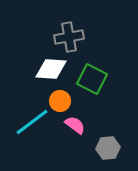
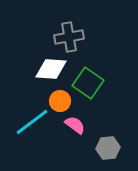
green square: moved 4 px left, 4 px down; rotated 8 degrees clockwise
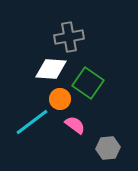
orange circle: moved 2 px up
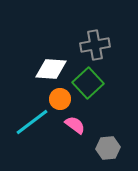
gray cross: moved 26 px right, 8 px down
green square: rotated 12 degrees clockwise
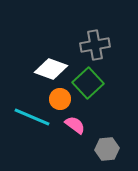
white diamond: rotated 16 degrees clockwise
cyan line: moved 5 px up; rotated 60 degrees clockwise
gray hexagon: moved 1 px left, 1 px down
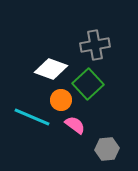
green square: moved 1 px down
orange circle: moved 1 px right, 1 px down
